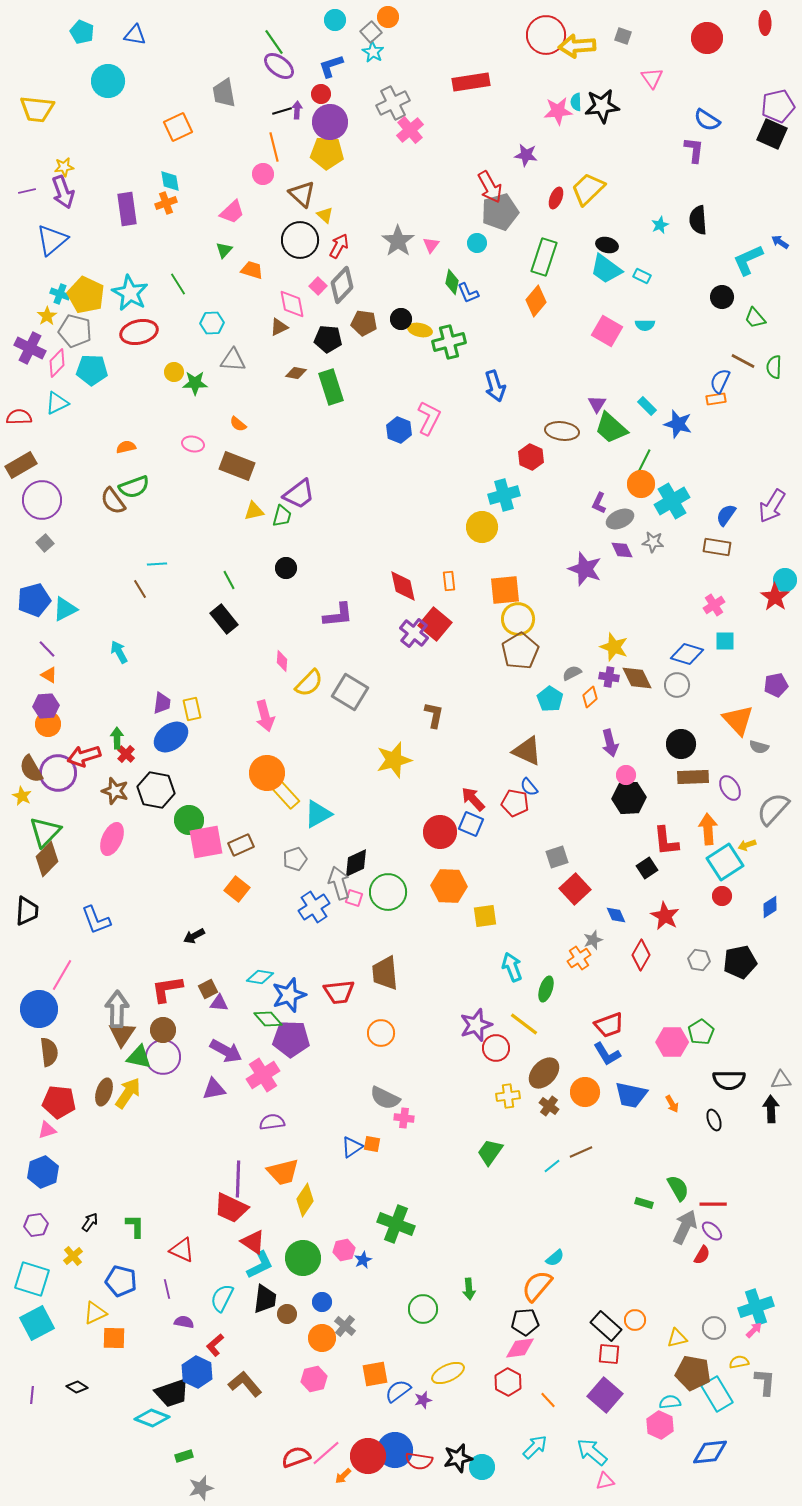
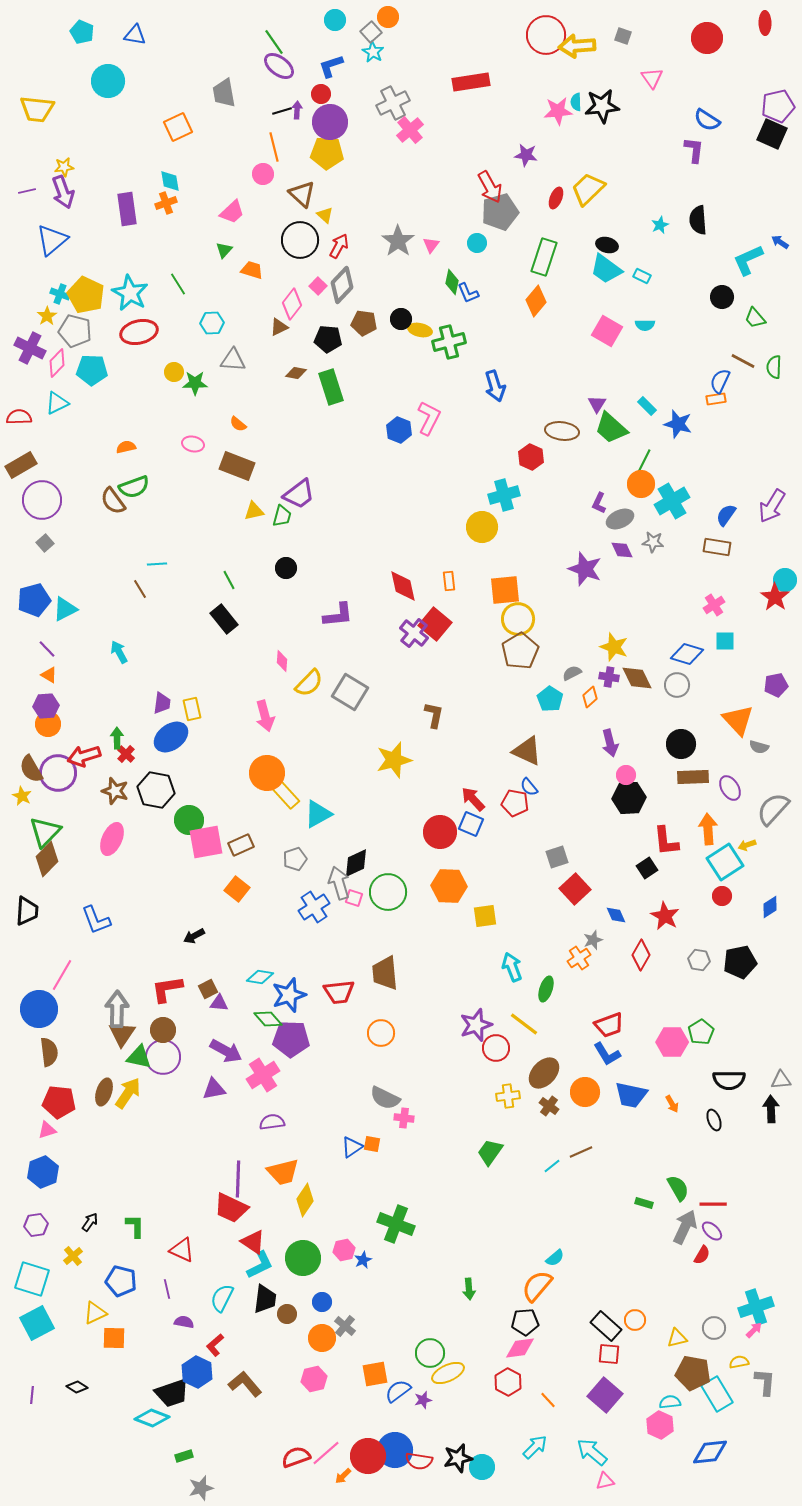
pink diamond at (292, 304): rotated 48 degrees clockwise
green circle at (423, 1309): moved 7 px right, 44 px down
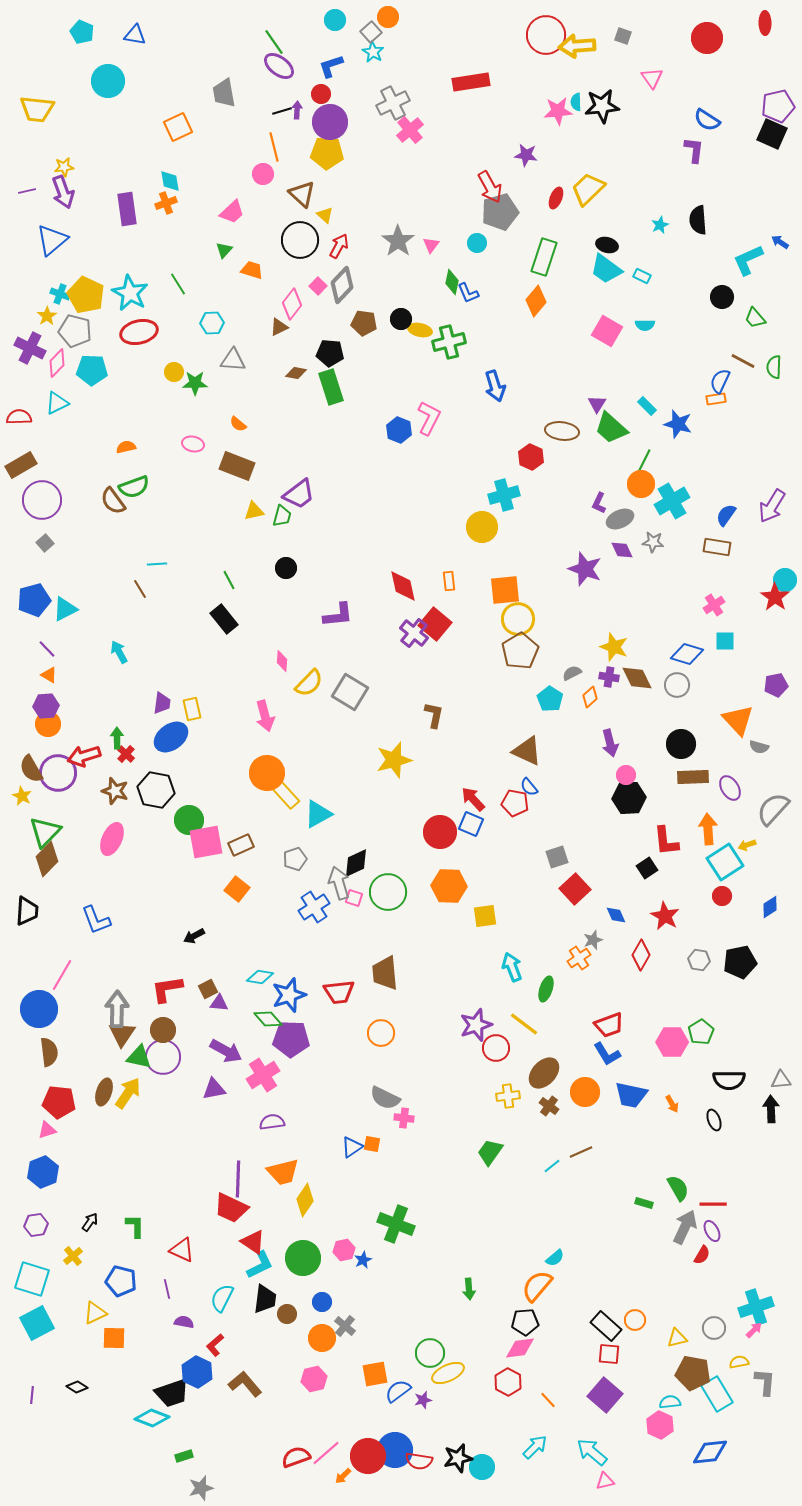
black pentagon at (328, 339): moved 2 px right, 14 px down
purple ellipse at (712, 1231): rotated 20 degrees clockwise
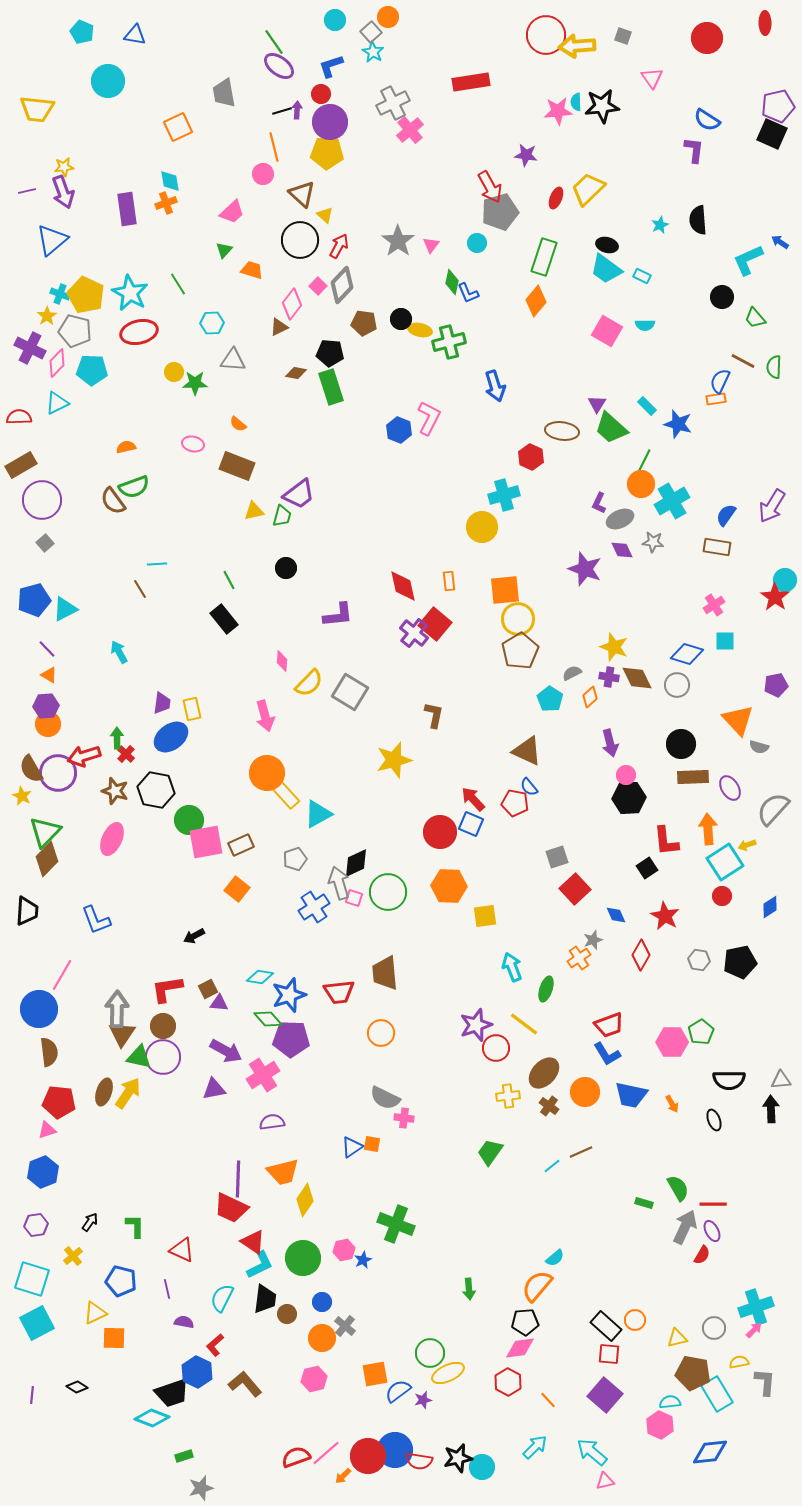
brown circle at (163, 1030): moved 4 px up
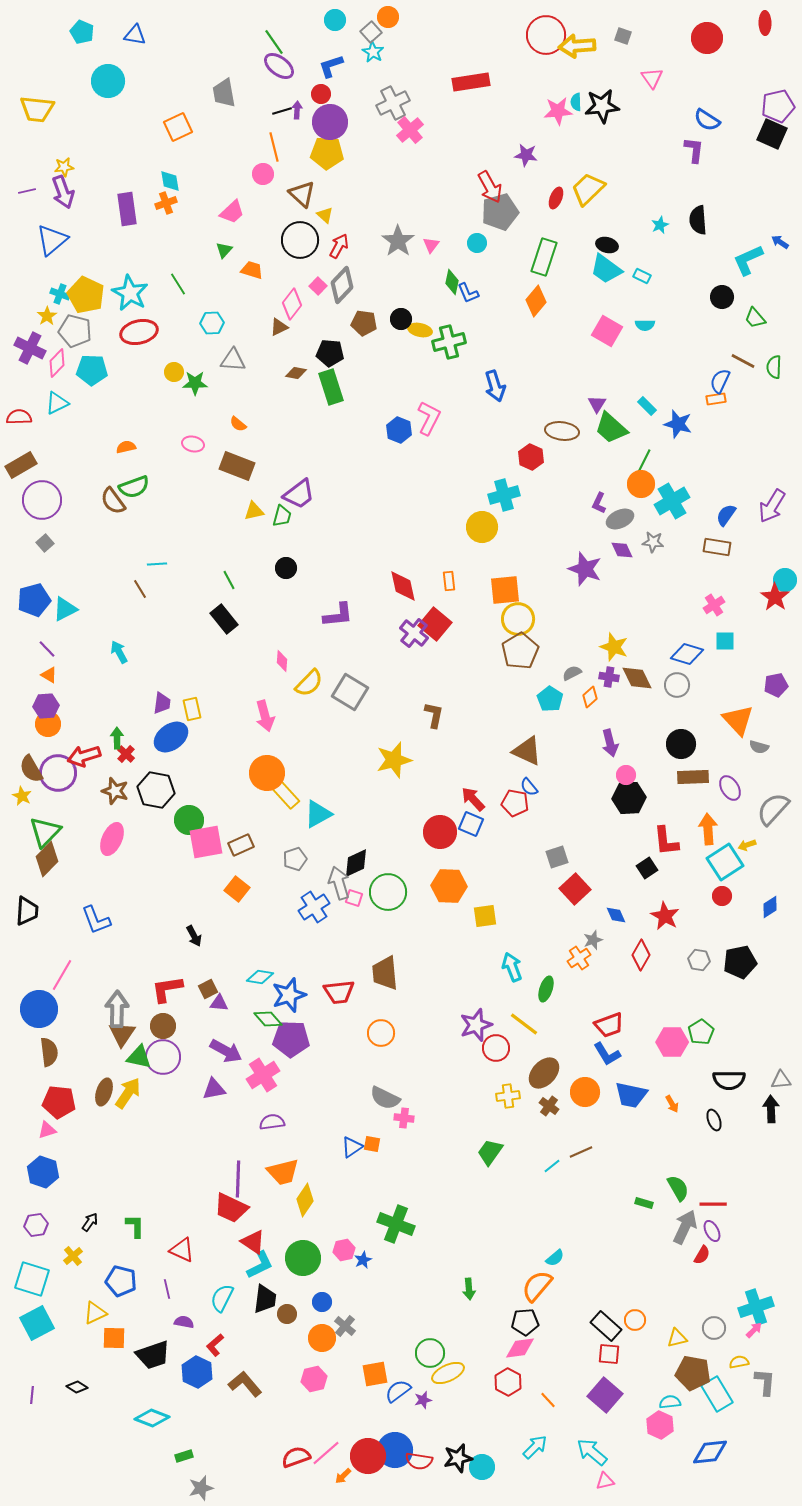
black arrow at (194, 936): rotated 90 degrees counterclockwise
blue hexagon at (43, 1172): rotated 20 degrees counterclockwise
black trapezoid at (172, 1393): moved 19 px left, 38 px up
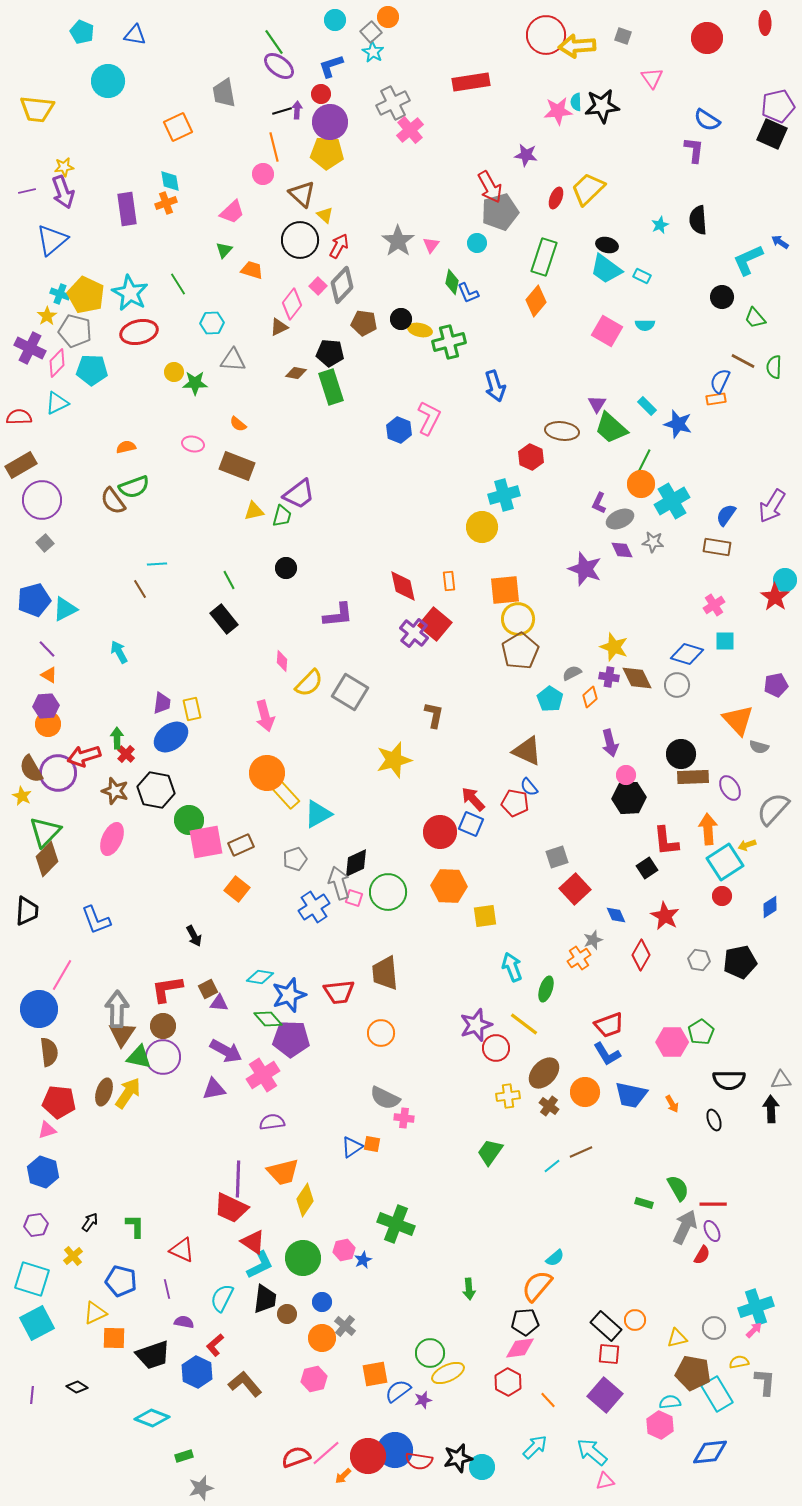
black circle at (681, 744): moved 10 px down
